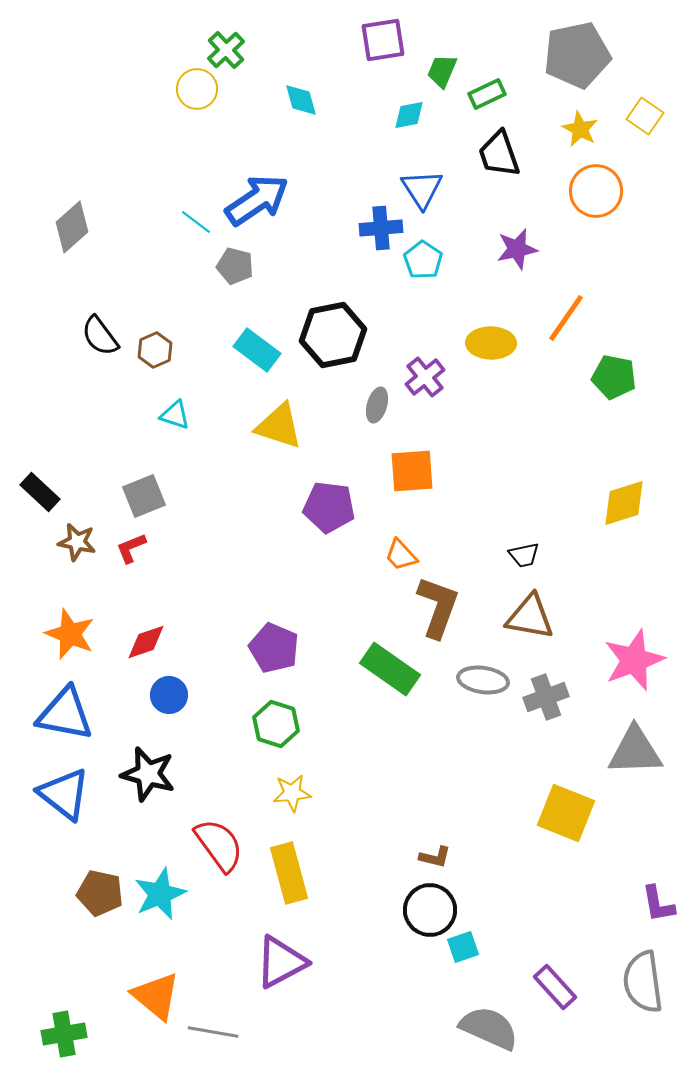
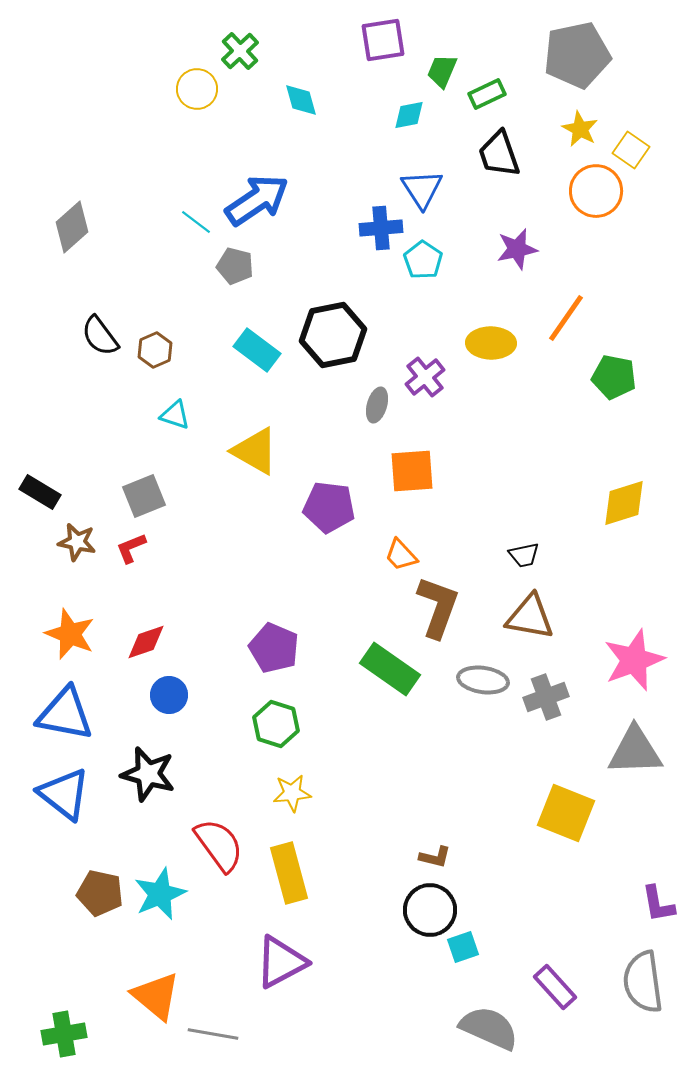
green cross at (226, 50): moved 14 px right, 1 px down
yellow square at (645, 116): moved 14 px left, 34 px down
yellow triangle at (279, 426): moved 24 px left, 25 px down; rotated 12 degrees clockwise
black rectangle at (40, 492): rotated 12 degrees counterclockwise
gray line at (213, 1032): moved 2 px down
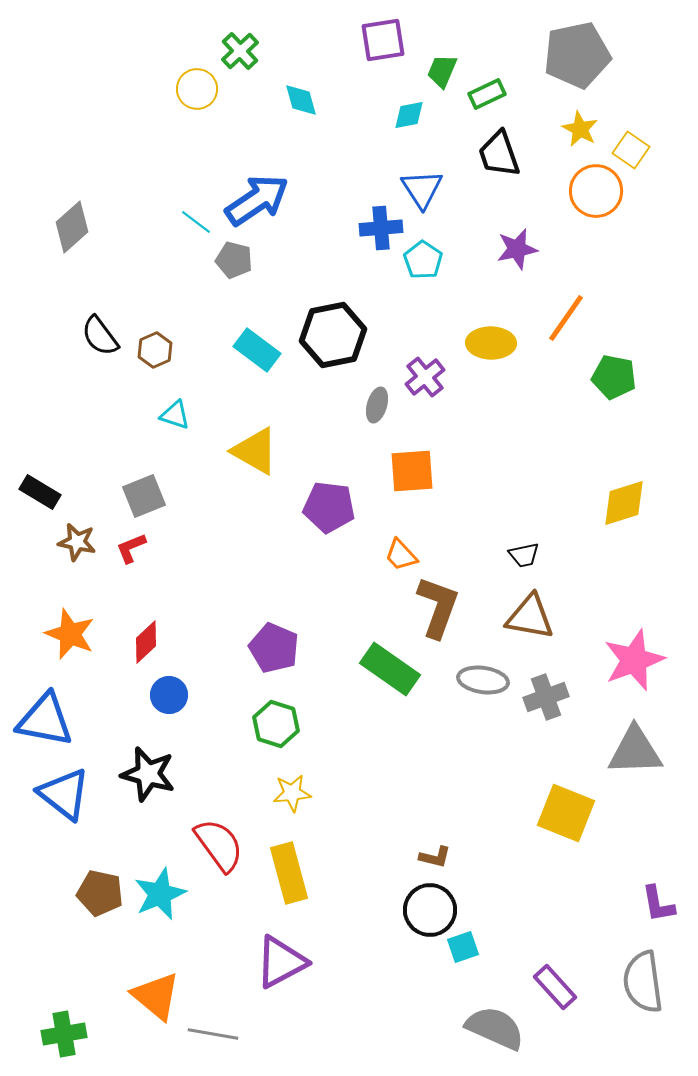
gray pentagon at (235, 266): moved 1 px left, 6 px up
red diamond at (146, 642): rotated 24 degrees counterclockwise
blue triangle at (65, 714): moved 20 px left, 6 px down
gray semicircle at (489, 1028): moved 6 px right
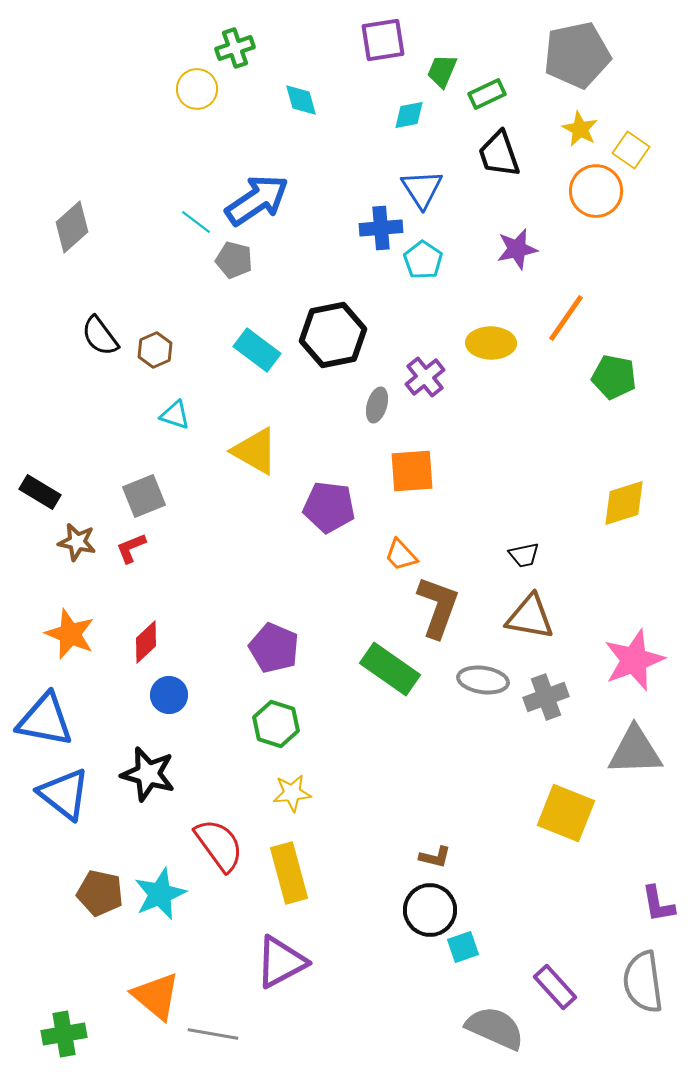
green cross at (240, 51): moved 5 px left, 3 px up; rotated 24 degrees clockwise
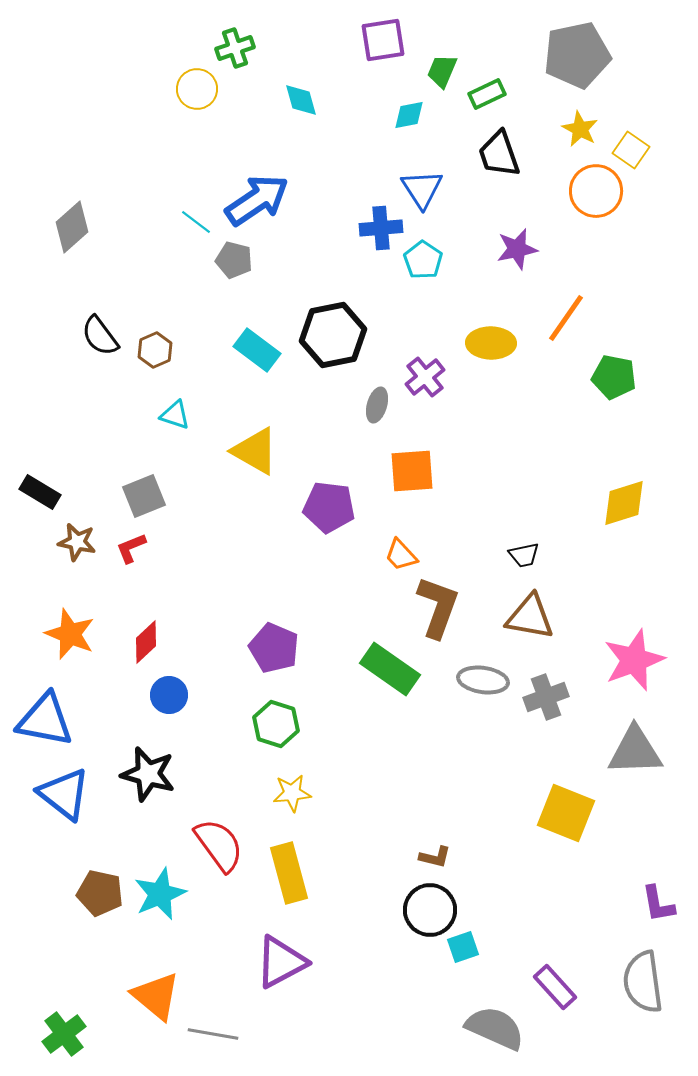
green cross at (64, 1034): rotated 27 degrees counterclockwise
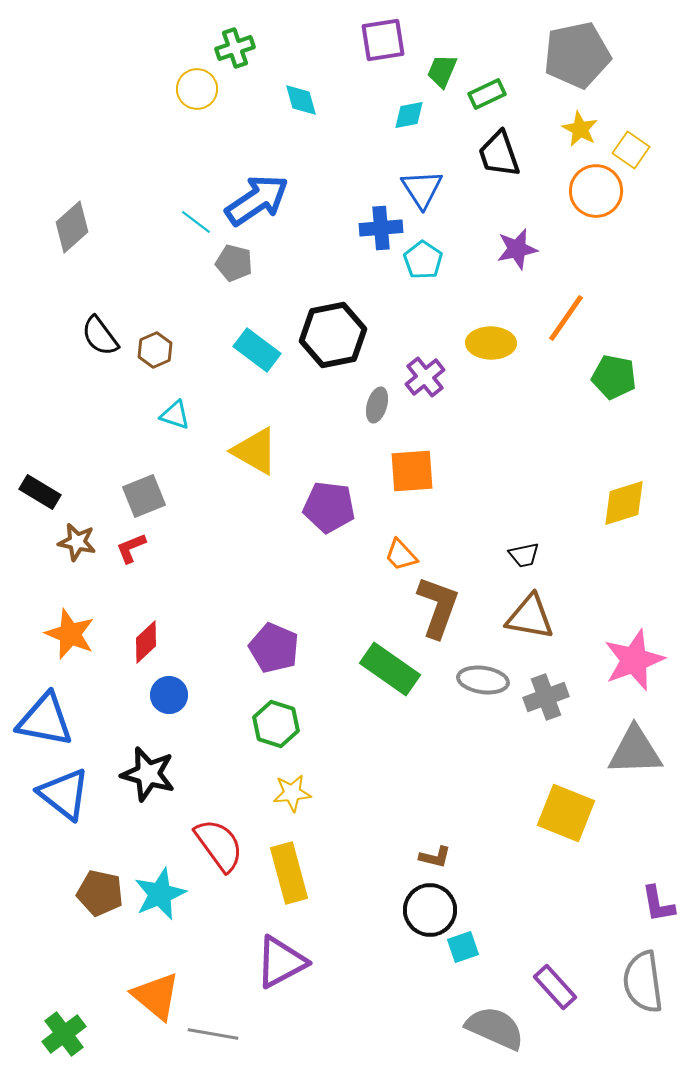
gray pentagon at (234, 260): moved 3 px down
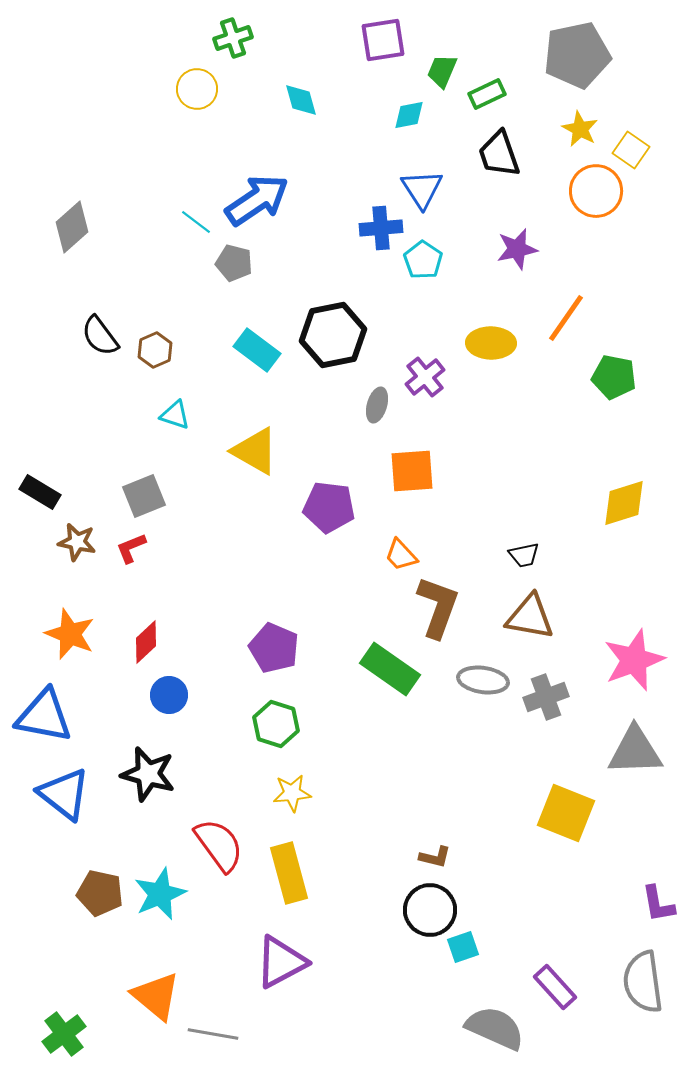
green cross at (235, 48): moved 2 px left, 10 px up
blue triangle at (45, 720): moved 1 px left, 4 px up
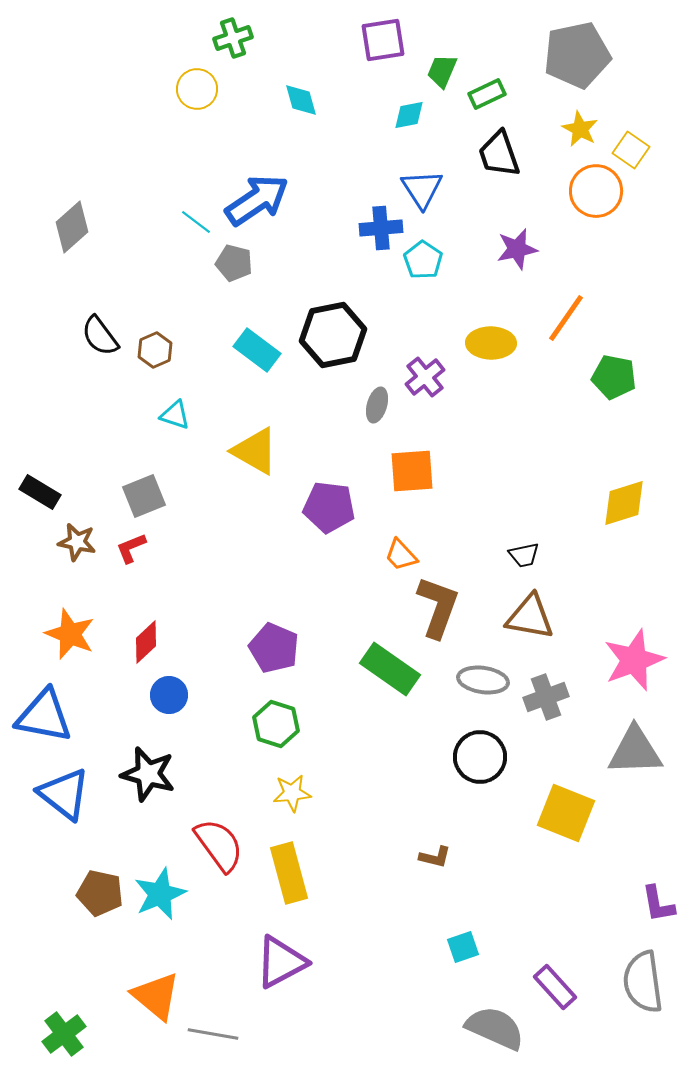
black circle at (430, 910): moved 50 px right, 153 px up
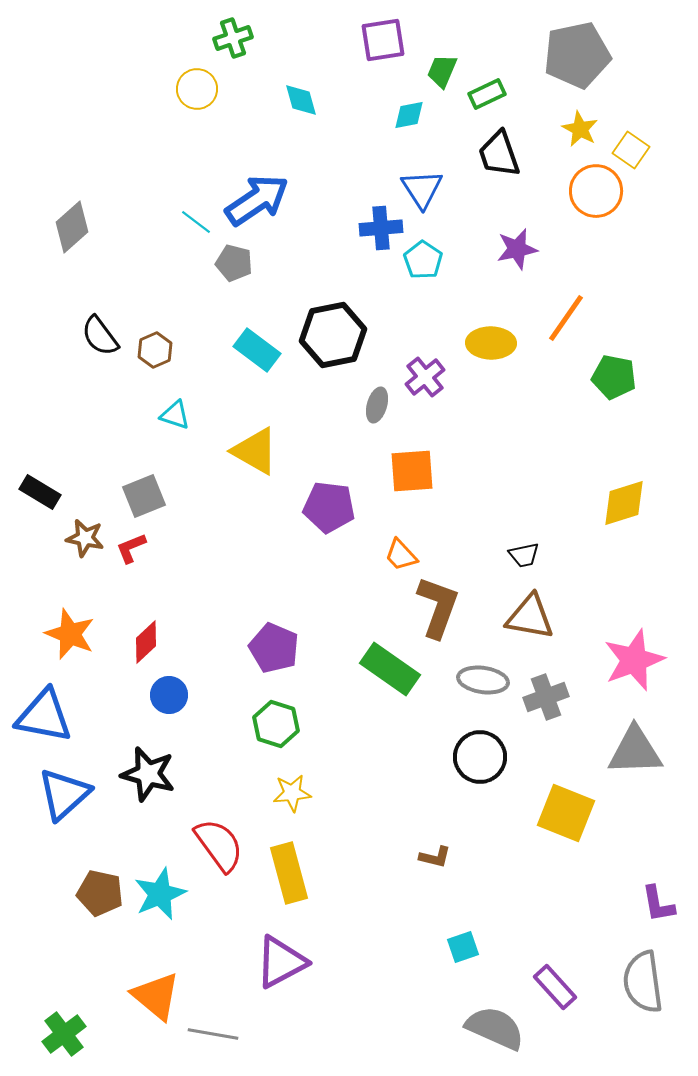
brown star at (77, 542): moved 8 px right, 4 px up
blue triangle at (64, 794): rotated 40 degrees clockwise
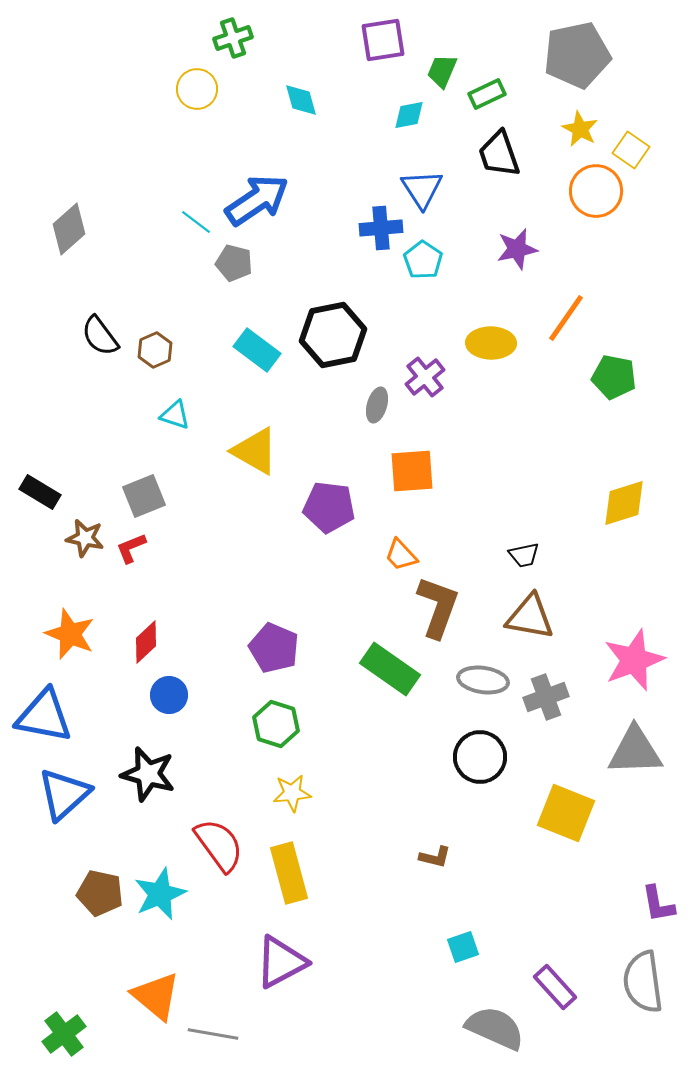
gray diamond at (72, 227): moved 3 px left, 2 px down
